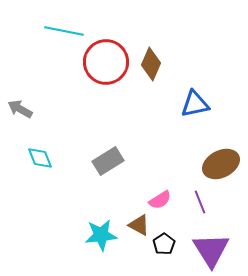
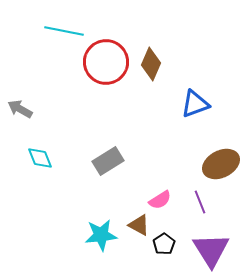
blue triangle: rotated 8 degrees counterclockwise
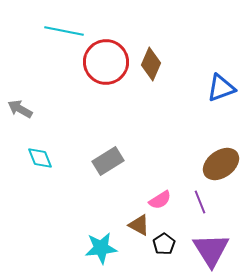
blue triangle: moved 26 px right, 16 px up
brown ellipse: rotated 9 degrees counterclockwise
cyan star: moved 13 px down
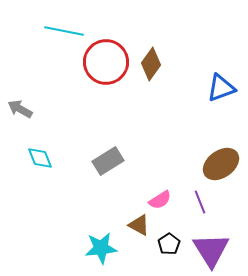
brown diamond: rotated 12 degrees clockwise
black pentagon: moved 5 px right
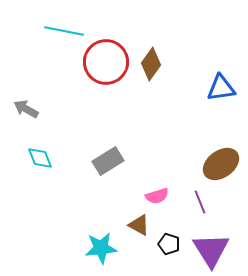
blue triangle: rotated 12 degrees clockwise
gray arrow: moved 6 px right
pink semicircle: moved 3 px left, 4 px up; rotated 15 degrees clockwise
black pentagon: rotated 20 degrees counterclockwise
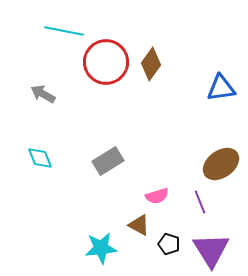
gray arrow: moved 17 px right, 15 px up
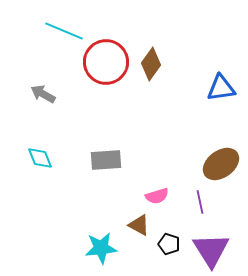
cyan line: rotated 12 degrees clockwise
gray rectangle: moved 2 px left, 1 px up; rotated 28 degrees clockwise
purple line: rotated 10 degrees clockwise
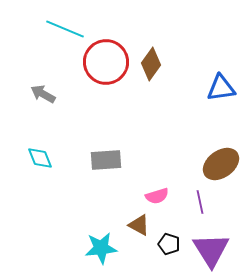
cyan line: moved 1 px right, 2 px up
